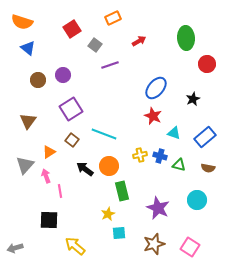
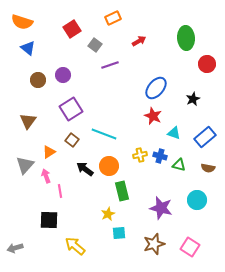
purple star: moved 3 px right; rotated 10 degrees counterclockwise
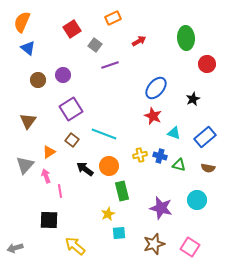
orange semicircle: rotated 95 degrees clockwise
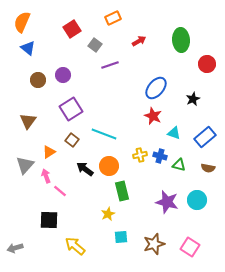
green ellipse: moved 5 px left, 2 px down
pink line: rotated 40 degrees counterclockwise
purple star: moved 6 px right, 6 px up
cyan square: moved 2 px right, 4 px down
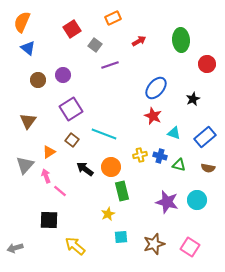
orange circle: moved 2 px right, 1 px down
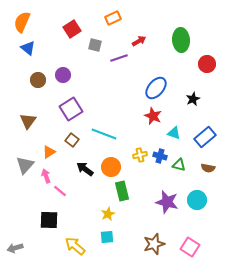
gray square: rotated 24 degrees counterclockwise
purple line: moved 9 px right, 7 px up
cyan square: moved 14 px left
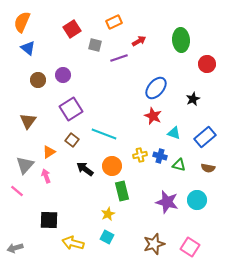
orange rectangle: moved 1 px right, 4 px down
orange circle: moved 1 px right, 1 px up
pink line: moved 43 px left
cyan square: rotated 32 degrees clockwise
yellow arrow: moved 2 px left, 3 px up; rotated 25 degrees counterclockwise
